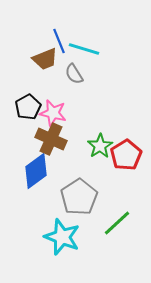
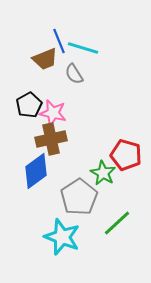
cyan line: moved 1 px left, 1 px up
black pentagon: moved 1 px right, 2 px up
brown cross: rotated 36 degrees counterclockwise
green star: moved 3 px right, 27 px down; rotated 10 degrees counterclockwise
red pentagon: rotated 24 degrees counterclockwise
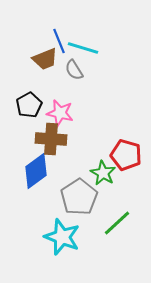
gray semicircle: moved 4 px up
pink star: moved 7 px right
brown cross: rotated 16 degrees clockwise
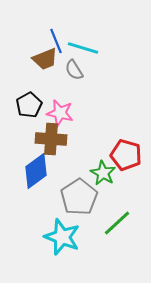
blue line: moved 3 px left
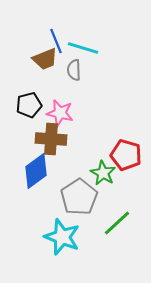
gray semicircle: rotated 30 degrees clockwise
black pentagon: rotated 15 degrees clockwise
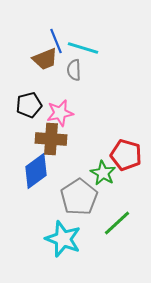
pink star: rotated 24 degrees counterclockwise
cyan star: moved 1 px right, 2 px down
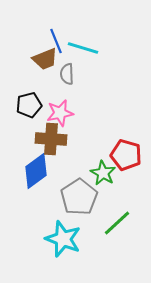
gray semicircle: moved 7 px left, 4 px down
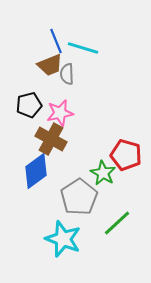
brown trapezoid: moved 5 px right, 6 px down
brown cross: rotated 24 degrees clockwise
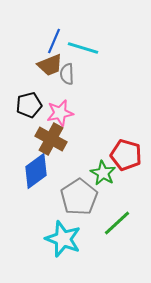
blue line: moved 2 px left; rotated 45 degrees clockwise
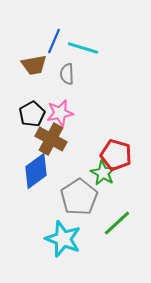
brown trapezoid: moved 16 px left; rotated 12 degrees clockwise
black pentagon: moved 3 px right, 9 px down; rotated 15 degrees counterclockwise
red pentagon: moved 10 px left
